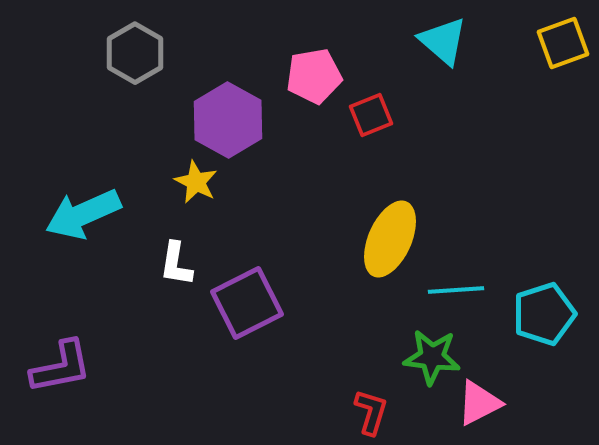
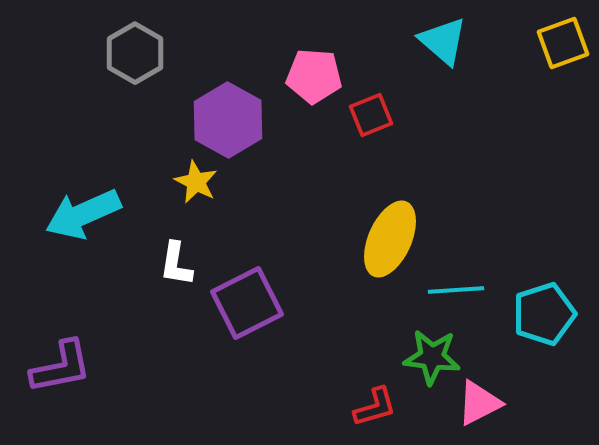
pink pentagon: rotated 14 degrees clockwise
red L-shape: moved 4 px right, 5 px up; rotated 57 degrees clockwise
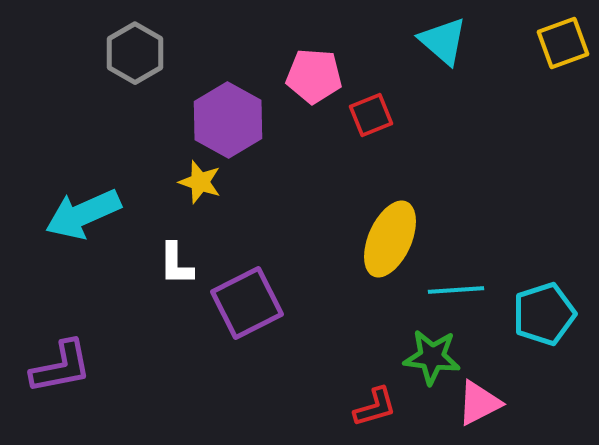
yellow star: moved 4 px right; rotated 9 degrees counterclockwise
white L-shape: rotated 9 degrees counterclockwise
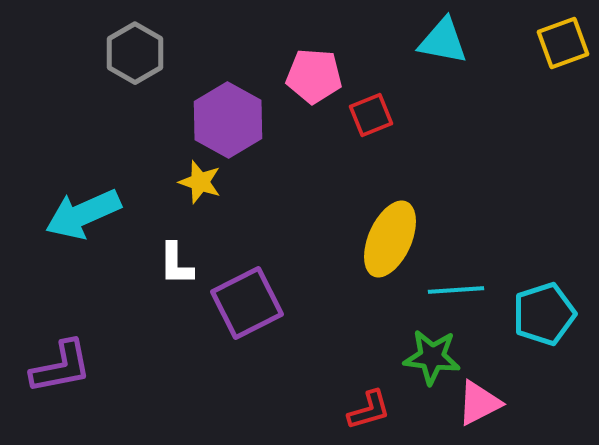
cyan triangle: rotated 30 degrees counterclockwise
red L-shape: moved 6 px left, 3 px down
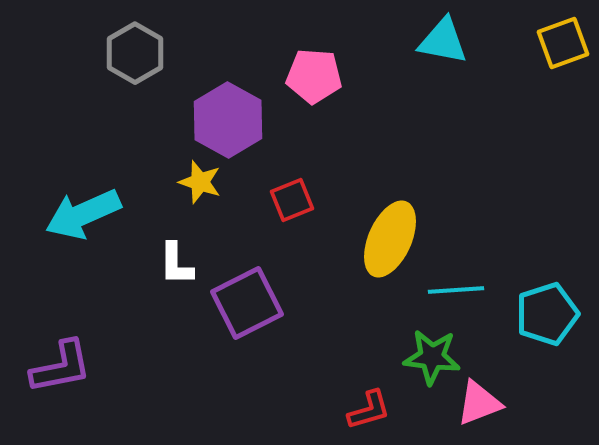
red square: moved 79 px left, 85 px down
cyan pentagon: moved 3 px right
pink triangle: rotated 6 degrees clockwise
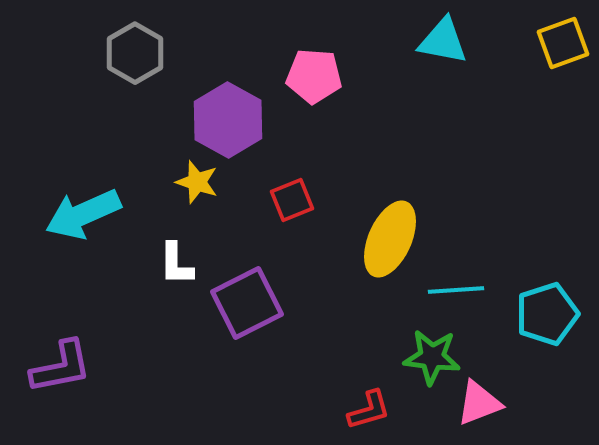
yellow star: moved 3 px left
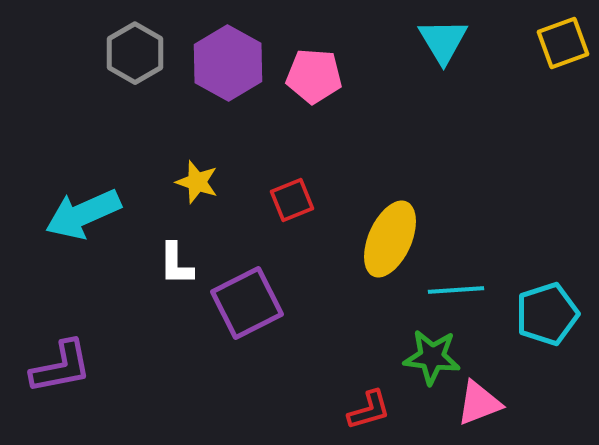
cyan triangle: rotated 48 degrees clockwise
purple hexagon: moved 57 px up
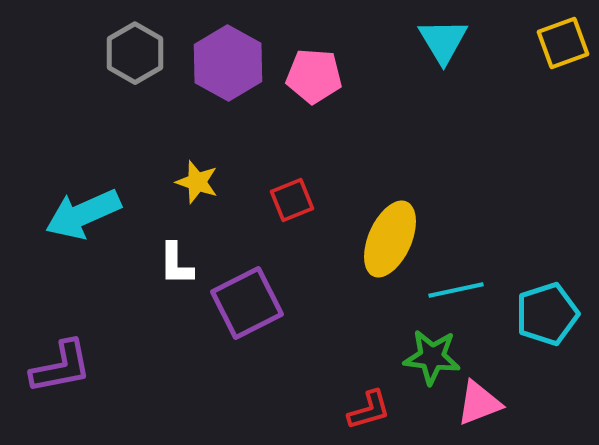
cyan line: rotated 8 degrees counterclockwise
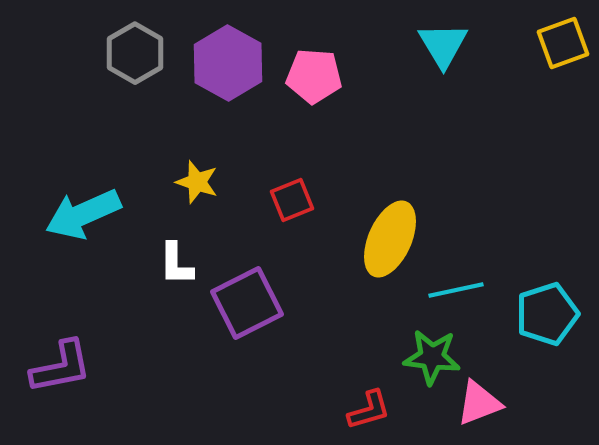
cyan triangle: moved 4 px down
